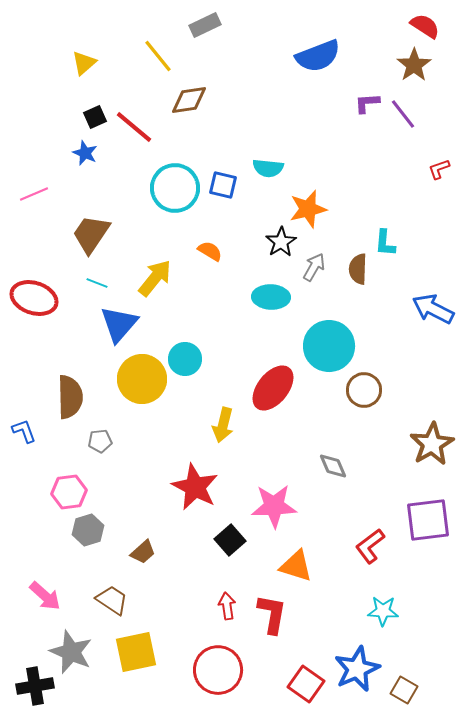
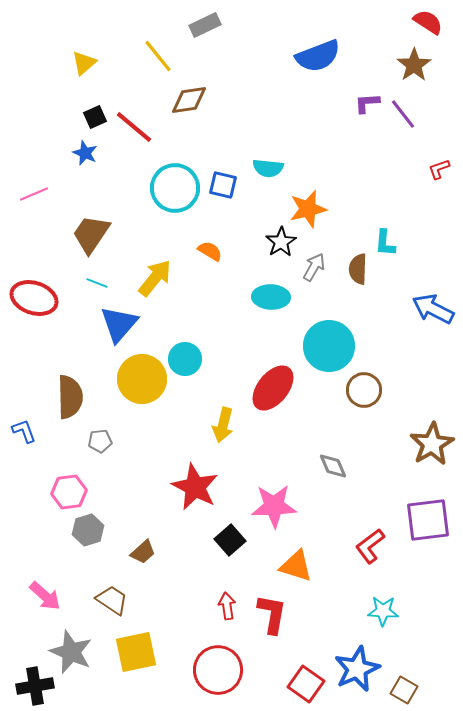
red semicircle at (425, 26): moved 3 px right, 4 px up
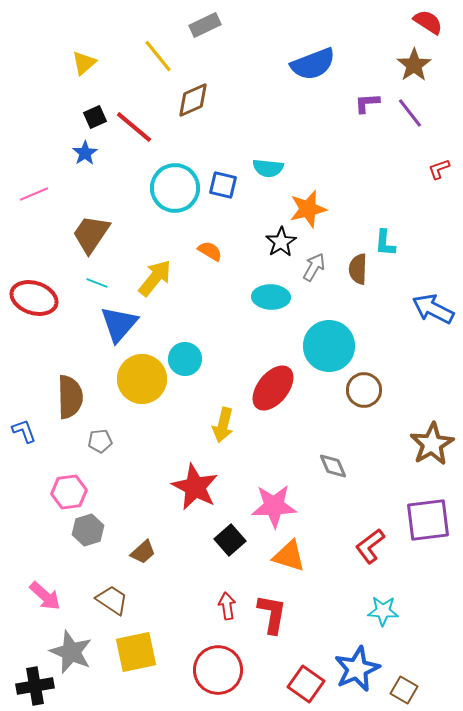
blue semicircle at (318, 56): moved 5 px left, 8 px down
brown diamond at (189, 100): moved 4 px right; rotated 15 degrees counterclockwise
purple line at (403, 114): moved 7 px right, 1 px up
blue star at (85, 153): rotated 15 degrees clockwise
orange triangle at (296, 566): moved 7 px left, 10 px up
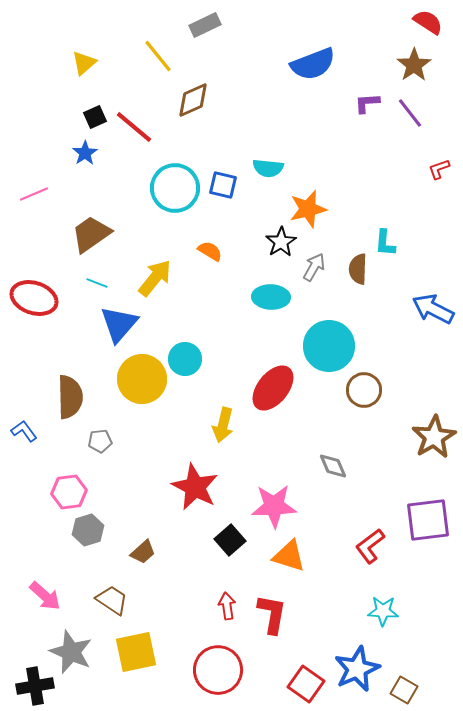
brown trapezoid at (91, 234): rotated 21 degrees clockwise
blue L-shape at (24, 431): rotated 16 degrees counterclockwise
brown star at (432, 444): moved 2 px right, 7 px up
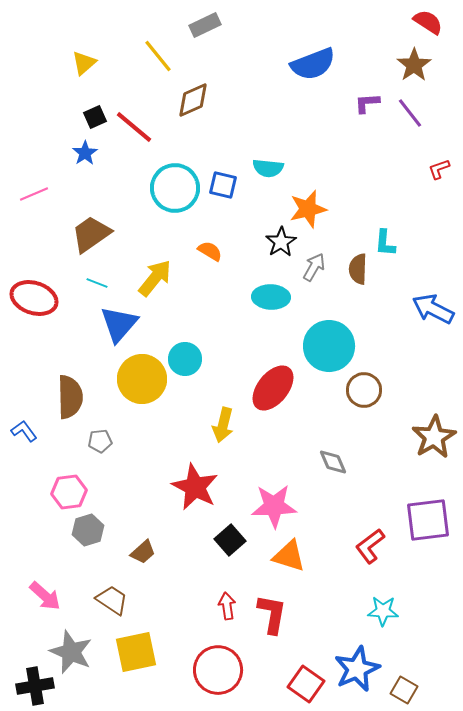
gray diamond at (333, 466): moved 4 px up
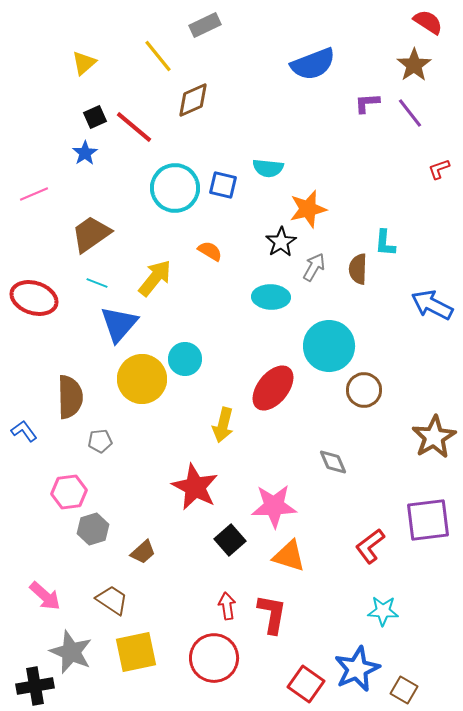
blue arrow at (433, 309): moved 1 px left, 4 px up
gray hexagon at (88, 530): moved 5 px right, 1 px up
red circle at (218, 670): moved 4 px left, 12 px up
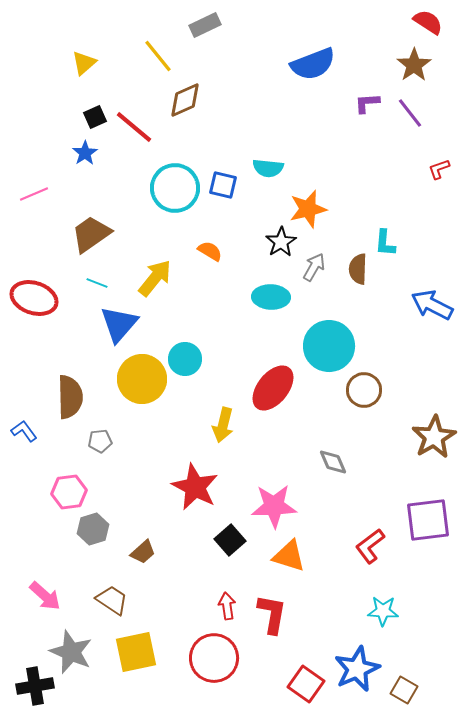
brown diamond at (193, 100): moved 8 px left
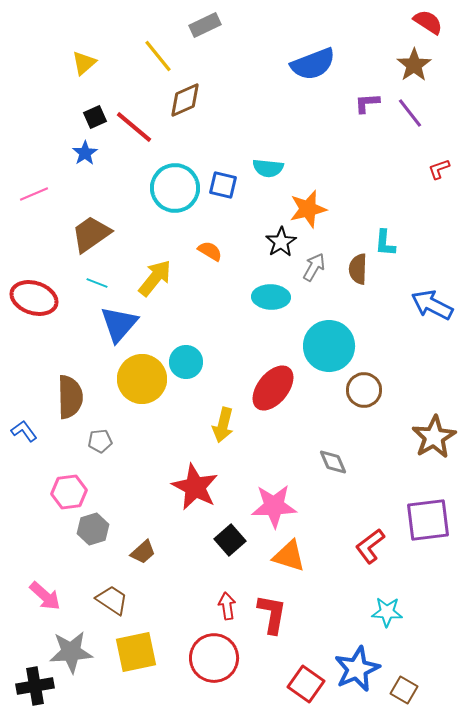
cyan circle at (185, 359): moved 1 px right, 3 px down
cyan star at (383, 611): moved 4 px right, 1 px down
gray star at (71, 652): rotated 27 degrees counterclockwise
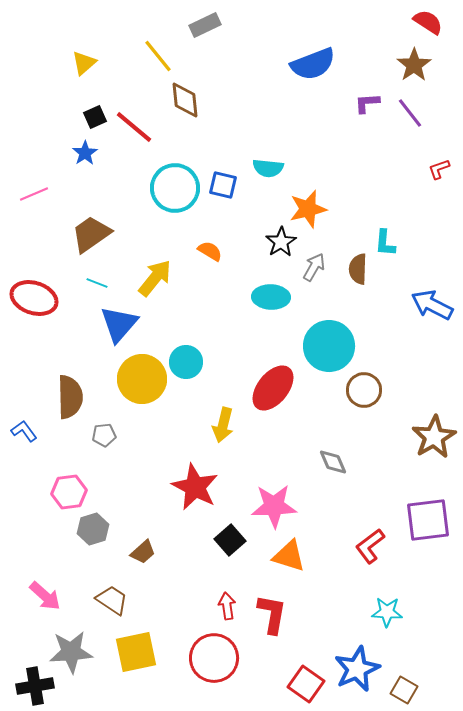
brown diamond at (185, 100): rotated 72 degrees counterclockwise
gray pentagon at (100, 441): moved 4 px right, 6 px up
